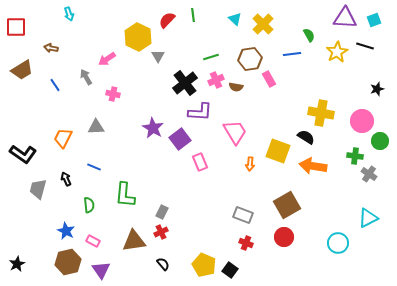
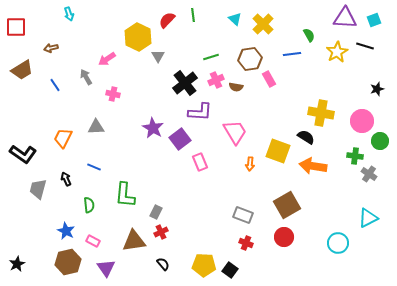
brown arrow at (51, 48): rotated 24 degrees counterclockwise
gray rectangle at (162, 212): moved 6 px left
yellow pentagon at (204, 265): rotated 20 degrees counterclockwise
purple triangle at (101, 270): moved 5 px right, 2 px up
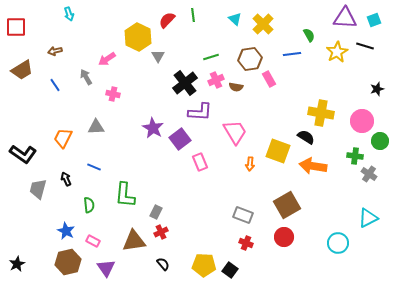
brown arrow at (51, 48): moved 4 px right, 3 px down
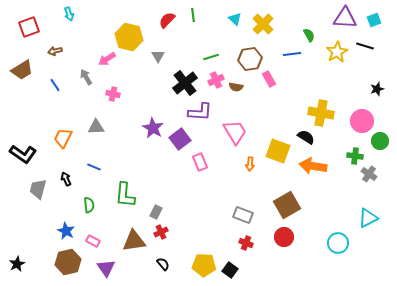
red square at (16, 27): moved 13 px right; rotated 20 degrees counterclockwise
yellow hexagon at (138, 37): moved 9 px left; rotated 12 degrees counterclockwise
